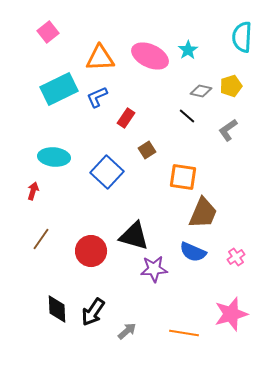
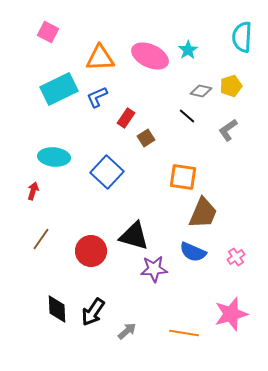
pink square: rotated 25 degrees counterclockwise
brown square: moved 1 px left, 12 px up
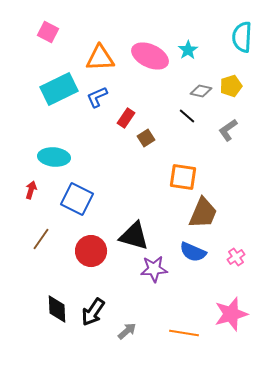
blue square: moved 30 px left, 27 px down; rotated 16 degrees counterclockwise
red arrow: moved 2 px left, 1 px up
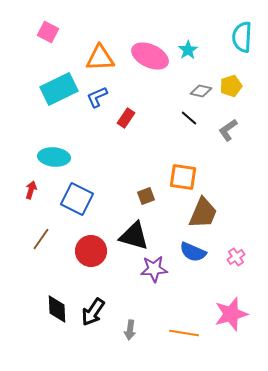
black line: moved 2 px right, 2 px down
brown square: moved 58 px down; rotated 12 degrees clockwise
gray arrow: moved 3 px right, 1 px up; rotated 138 degrees clockwise
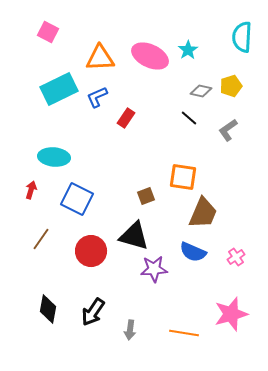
black diamond: moved 9 px left; rotated 12 degrees clockwise
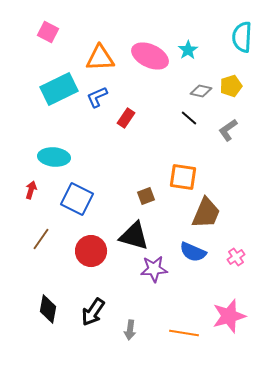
brown trapezoid: moved 3 px right
pink star: moved 2 px left, 2 px down
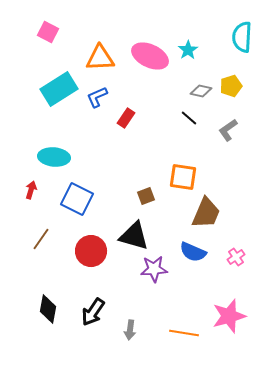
cyan rectangle: rotated 6 degrees counterclockwise
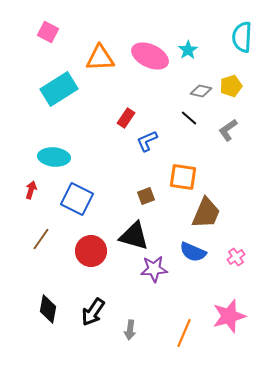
blue L-shape: moved 50 px right, 44 px down
orange line: rotated 76 degrees counterclockwise
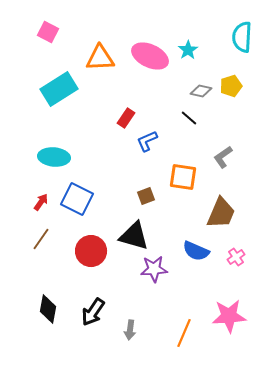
gray L-shape: moved 5 px left, 27 px down
red arrow: moved 10 px right, 12 px down; rotated 18 degrees clockwise
brown trapezoid: moved 15 px right
blue semicircle: moved 3 px right, 1 px up
pink star: rotated 12 degrees clockwise
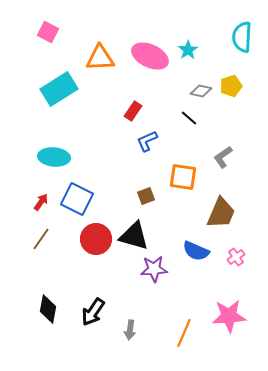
red rectangle: moved 7 px right, 7 px up
red circle: moved 5 px right, 12 px up
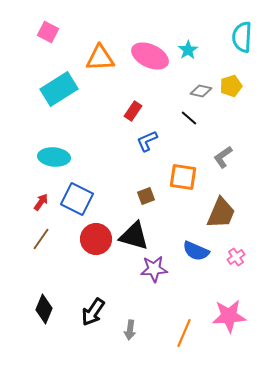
black diamond: moved 4 px left; rotated 12 degrees clockwise
